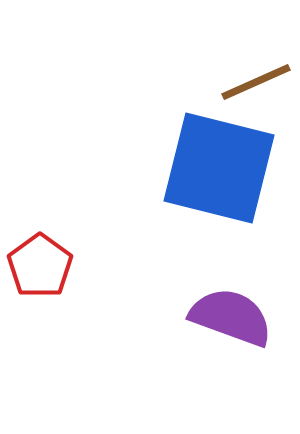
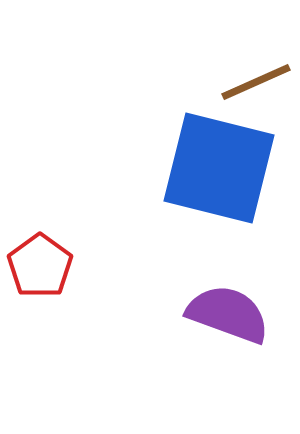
purple semicircle: moved 3 px left, 3 px up
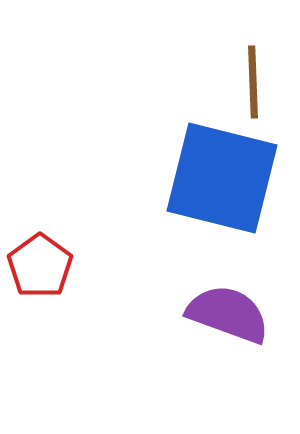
brown line: moved 3 px left; rotated 68 degrees counterclockwise
blue square: moved 3 px right, 10 px down
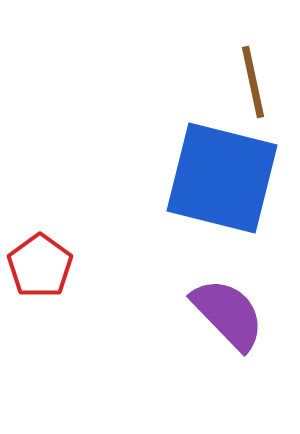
brown line: rotated 10 degrees counterclockwise
purple semicircle: rotated 26 degrees clockwise
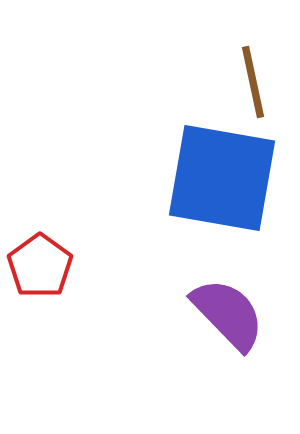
blue square: rotated 4 degrees counterclockwise
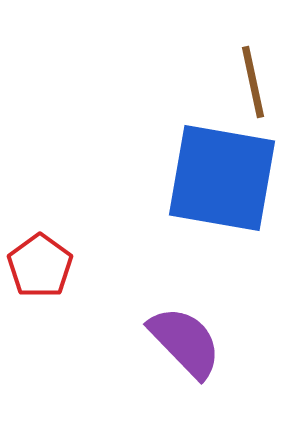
purple semicircle: moved 43 px left, 28 px down
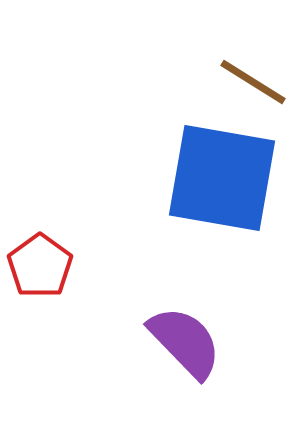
brown line: rotated 46 degrees counterclockwise
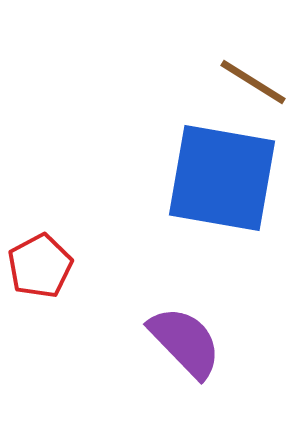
red pentagon: rotated 8 degrees clockwise
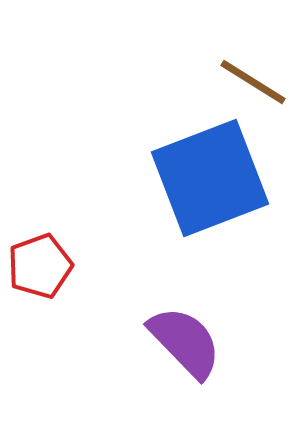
blue square: moved 12 px left; rotated 31 degrees counterclockwise
red pentagon: rotated 8 degrees clockwise
